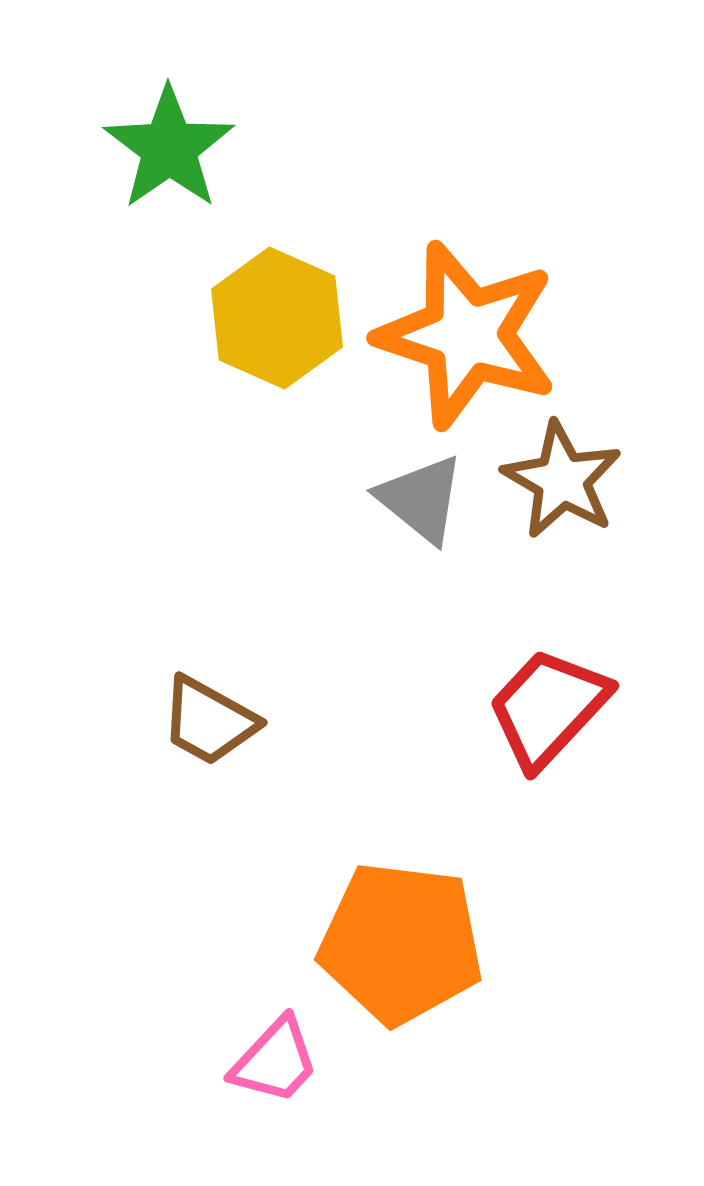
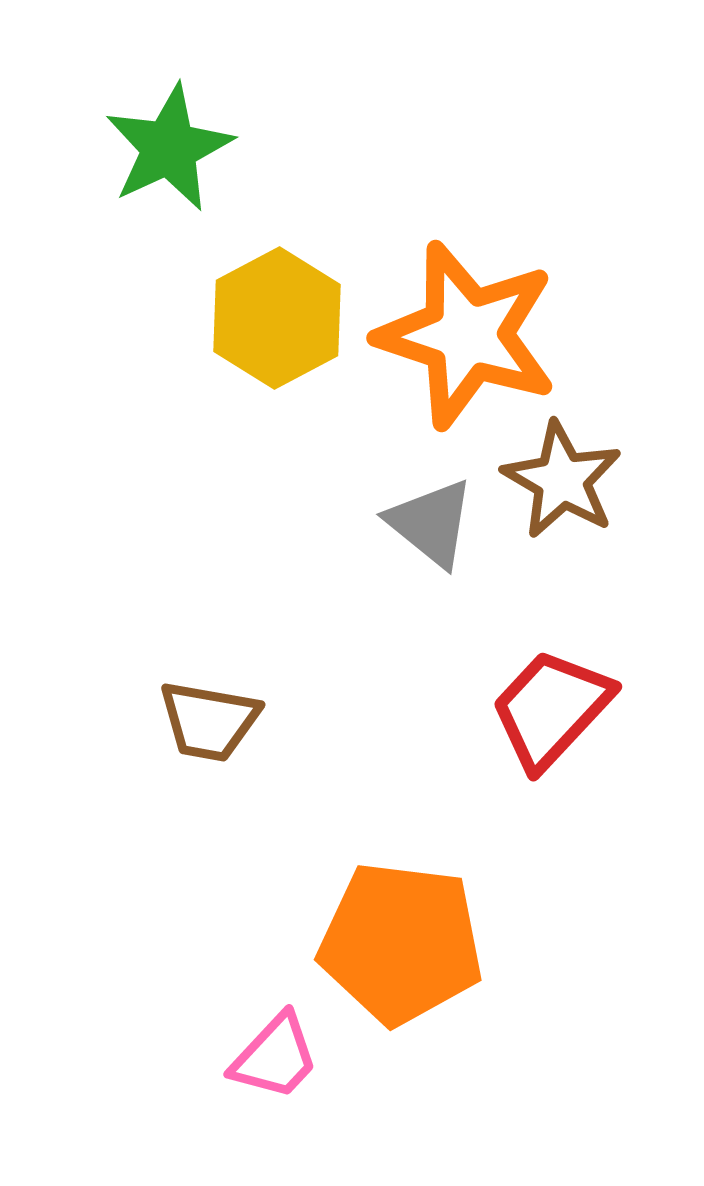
green star: rotated 10 degrees clockwise
yellow hexagon: rotated 8 degrees clockwise
gray triangle: moved 10 px right, 24 px down
red trapezoid: moved 3 px right, 1 px down
brown trapezoid: rotated 19 degrees counterclockwise
pink trapezoid: moved 4 px up
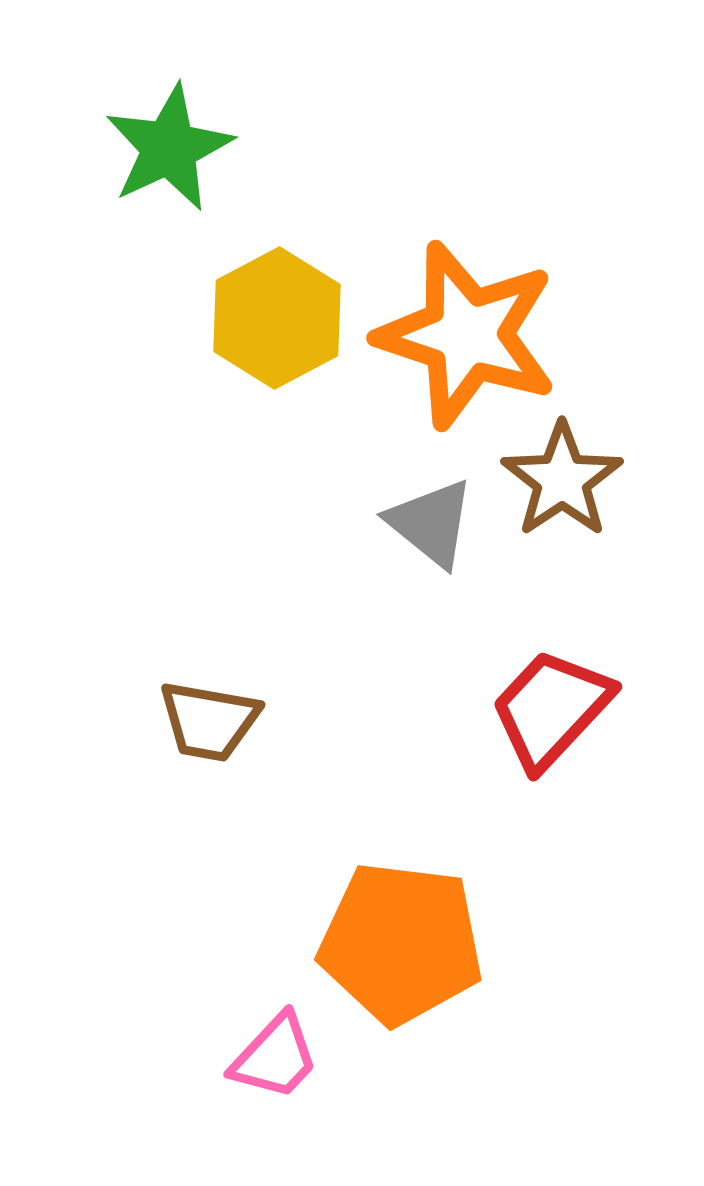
brown star: rotated 8 degrees clockwise
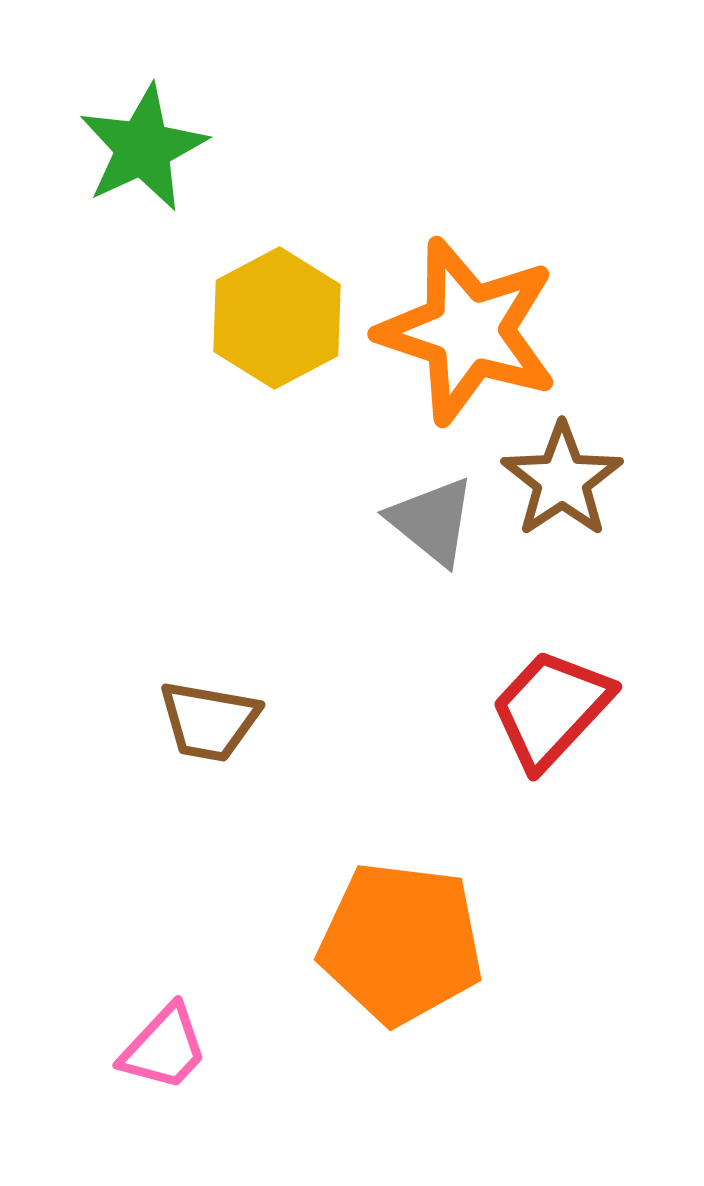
green star: moved 26 px left
orange star: moved 1 px right, 4 px up
gray triangle: moved 1 px right, 2 px up
pink trapezoid: moved 111 px left, 9 px up
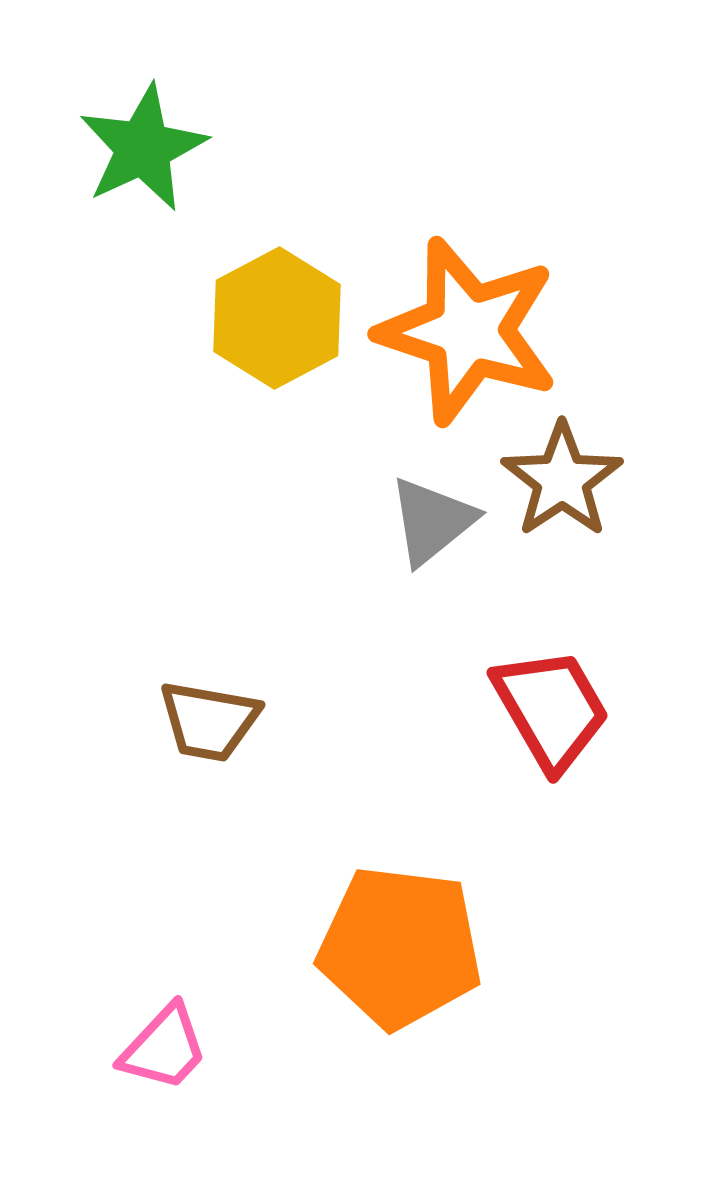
gray triangle: rotated 42 degrees clockwise
red trapezoid: rotated 107 degrees clockwise
orange pentagon: moved 1 px left, 4 px down
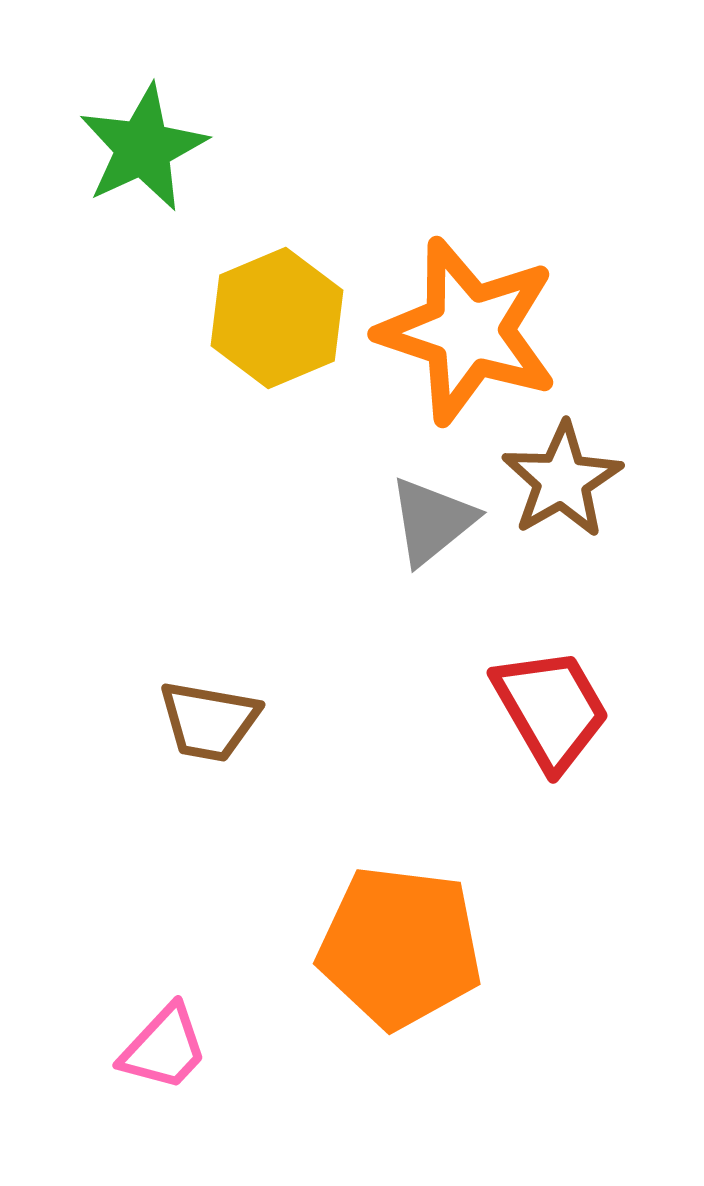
yellow hexagon: rotated 5 degrees clockwise
brown star: rotated 4 degrees clockwise
